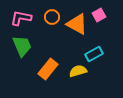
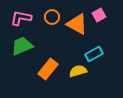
green trapezoid: rotated 90 degrees counterclockwise
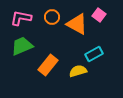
pink square: rotated 24 degrees counterclockwise
orange rectangle: moved 4 px up
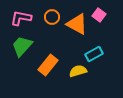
green trapezoid: rotated 25 degrees counterclockwise
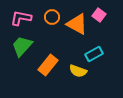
yellow semicircle: rotated 144 degrees counterclockwise
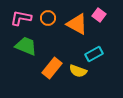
orange circle: moved 4 px left, 1 px down
green trapezoid: moved 4 px right; rotated 70 degrees clockwise
orange rectangle: moved 4 px right, 3 px down
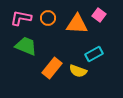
orange triangle: rotated 25 degrees counterclockwise
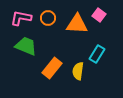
cyan rectangle: moved 3 px right; rotated 30 degrees counterclockwise
yellow semicircle: rotated 78 degrees clockwise
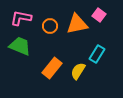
orange circle: moved 2 px right, 8 px down
orange triangle: rotated 15 degrees counterclockwise
green trapezoid: moved 6 px left
yellow semicircle: rotated 24 degrees clockwise
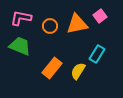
pink square: moved 1 px right, 1 px down; rotated 16 degrees clockwise
